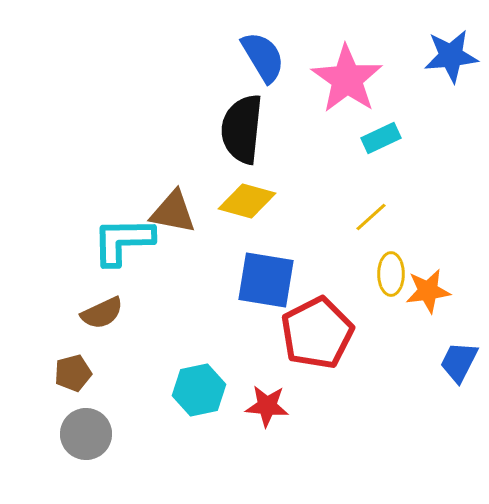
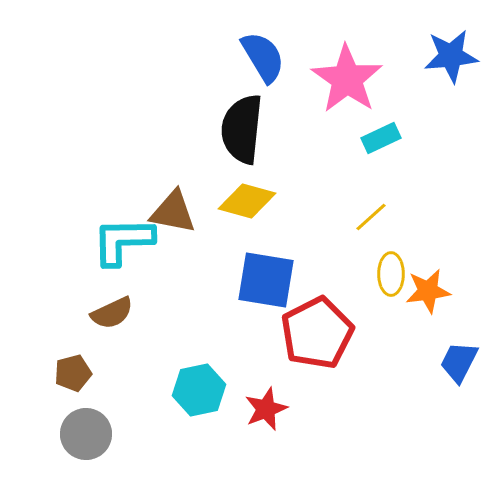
brown semicircle: moved 10 px right
red star: moved 1 px left, 3 px down; rotated 27 degrees counterclockwise
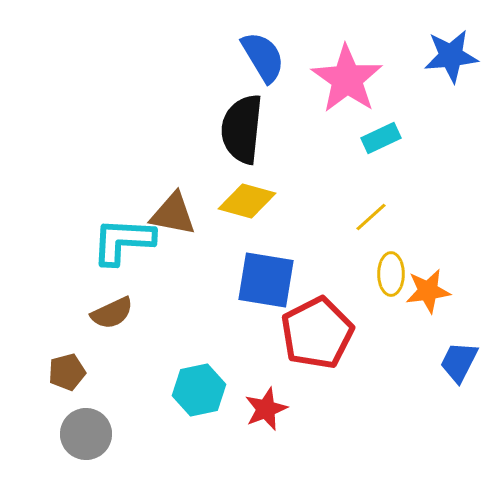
brown triangle: moved 2 px down
cyan L-shape: rotated 4 degrees clockwise
brown pentagon: moved 6 px left, 1 px up
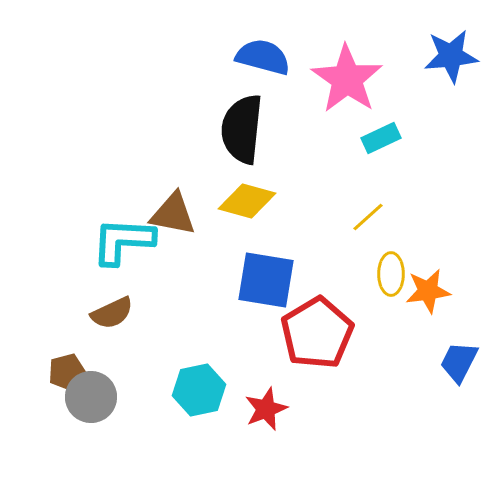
blue semicircle: rotated 44 degrees counterclockwise
yellow line: moved 3 px left
red pentagon: rotated 4 degrees counterclockwise
gray circle: moved 5 px right, 37 px up
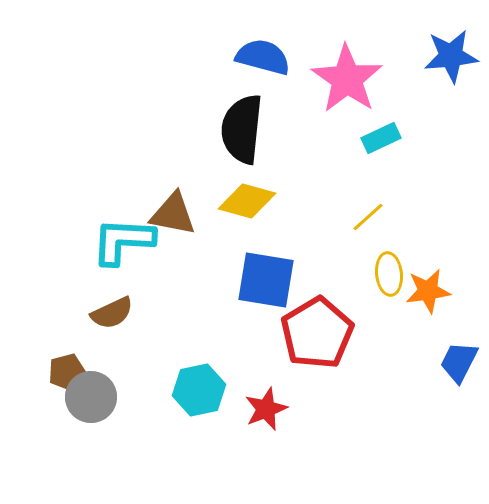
yellow ellipse: moved 2 px left; rotated 6 degrees counterclockwise
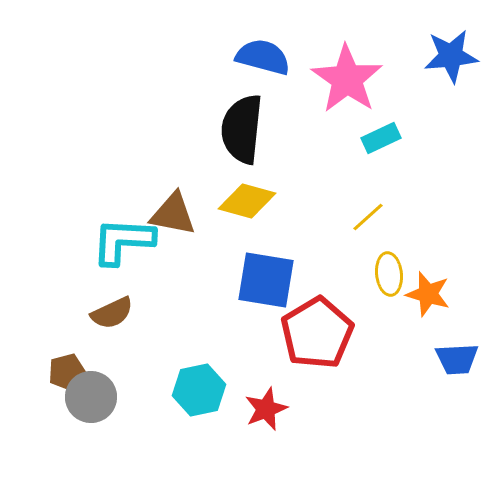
orange star: moved 3 px down; rotated 24 degrees clockwise
blue trapezoid: moved 2 px left, 3 px up; rotated 120 degrees counterclockwise
